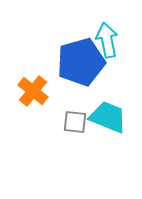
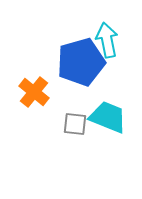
orange cross: moved 1 px right, 1 px down
gray square: moved 2 px down
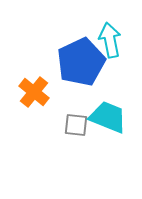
cyan arrow: moved 3 px right
blue pentagon: rotated 9 degrees counterclockwise
gray square: moved 1 px right, 1 px down
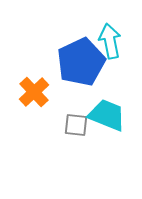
cyan arrow: moved 1 px down
orange cross: rotated 8 degrees clockwise
cyan trapezoid: moved 1 px left, 2 px up
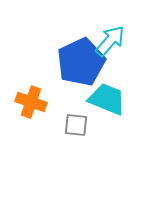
cyan arrow: rotated 52 degrees clockwise
orange cross: moved 3 px left, 10 px down; rotated 28 degrees counterclockwise
cyan trapezoid: moved 16 px up
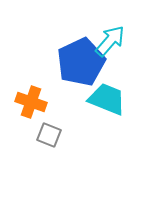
gray square: moved 27 px left, 10 px down; rotated 15 degrees clockwise
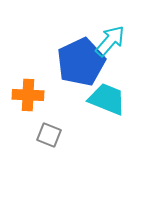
orange cross: moved 3 px left, 7 px up; rotated 16 degrees counterclockwise
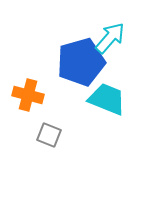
cyan arrow: moved 3 px up
blue pentagon: rotated 9 degrees clockwise
orange cross: rotated 12 degrees clockwise
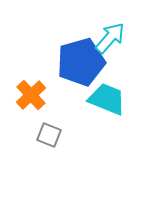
orange cross: moved 3 px right; rotated 32 degrees clockwise
